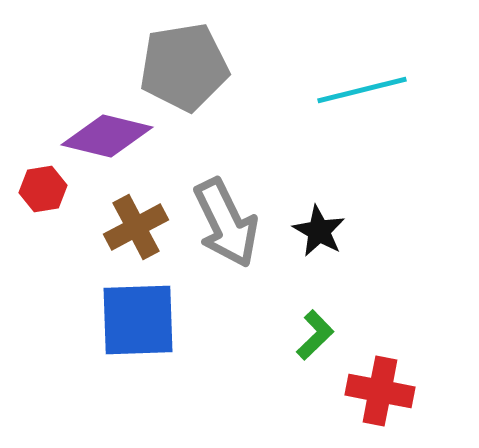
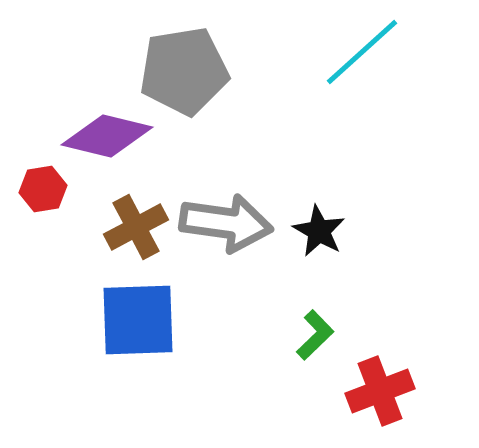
gray pentagon: moved 4 px down
cyan line: moved 38 px up; rotated 28 degrees counterclockwise
gray arrow: rotated 56 degrees counterclockwise
red cross: rotated 32 degrees counterclockwise
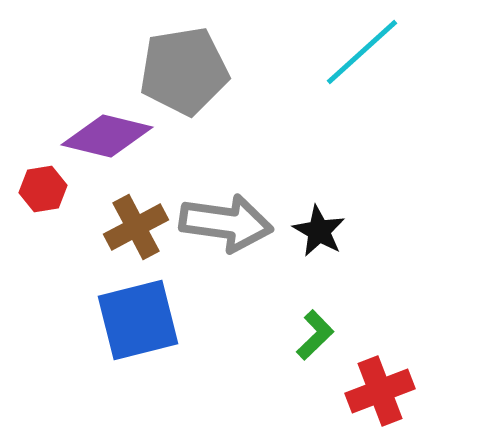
blue square: rotated 12 degrees counterclockwise
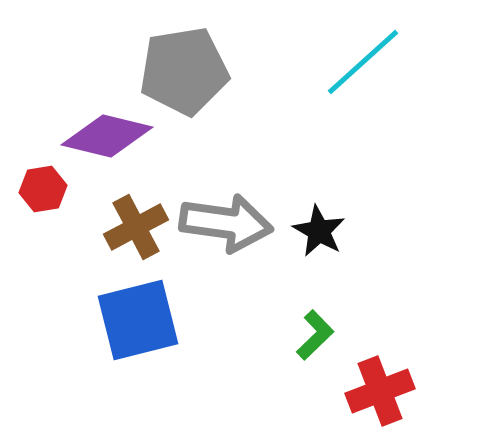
cyan line: moved 1 px right, 10 px down
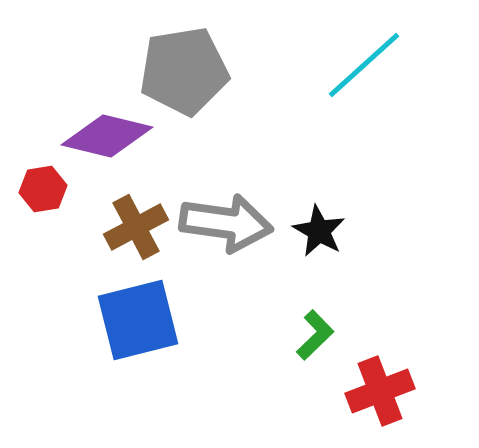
cyan line: moved 1 px right, 3 px down
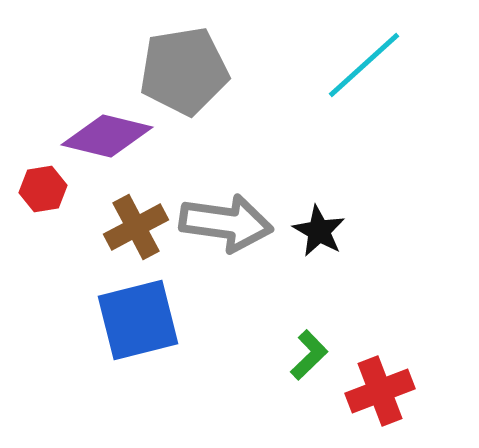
green L-shape: moved 6 px left, 20 px down
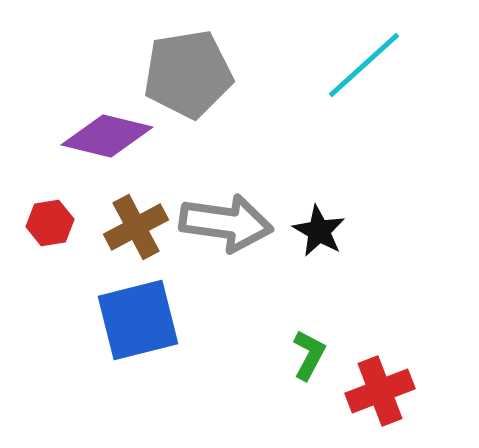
gray pentagon: moved 4 px right, 3 px down
red hexagon: moved 7 px right, 34 px down
green L-shape: rotated 18 degrees counterclockwise
